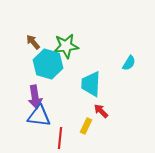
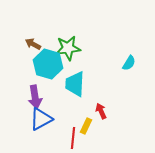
brown arrow: moved 2 px down; rotated 21 degrees counterclockwise
green star: moved 2 px right, 2 px down
cyan trapezoid: moved 16 px left
red arrow: rotated 21 degrees clockwise
blue triangle: moved 2 px right, 3 px down; rotated 35 degrees counterclockwise
red line: moved 13 px right
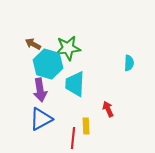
cyan semicircle: rotated 28 degrees counterclockwise
purple arrow: moved 5 px right, 7 px up
red arrow: moved 7 px right, 2 px up
yellow rectangle: rotated 28 degrees counterclockwise
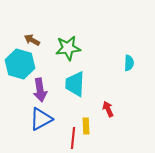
brown arrow: moved 1 px left, 4 px up
cyan hexagon: moved 28 px left
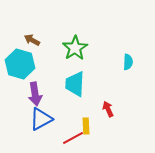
green star: moved 7 px right; rotated 25 degrees counterclockwise
cyan semicircle: moved 1 px left, 1 px up
purple arrow: moved 5 px left, 4 px down
red line: rotated 55 degrees clockwise
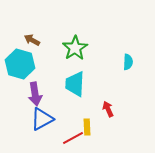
blue triangle: moved 1 px right
yellow rectangle: moved 1 px right, 1 px down
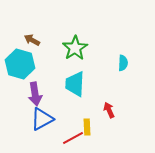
cyan semicircle: moved 5 px left, 1 px down
red arrow: moved 1 px right, 1 px down
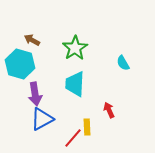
cyan semicircle: rotated 147 degrees clockwise
red line: rotated 20 degrees counterclockwise
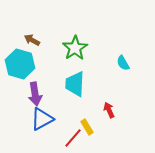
yellow rectangle: rotated 28 degrees counterclockwise
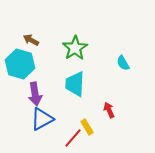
brown arrow: moved 1 px left
